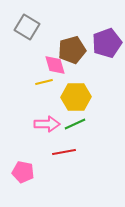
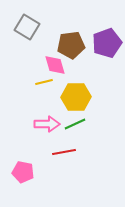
brown pentagon: moved 1 px left, 5 px up; rotated 8 degrees clockwise
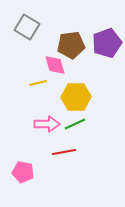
yellow line: moved 6 px left, 1 px down
